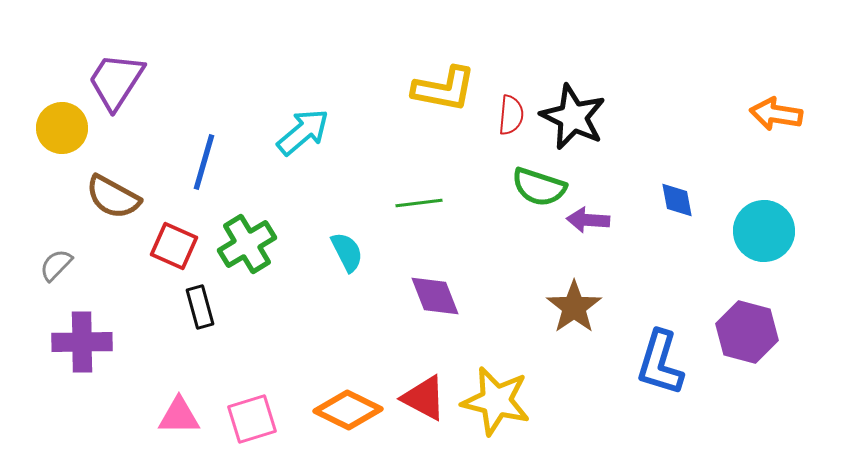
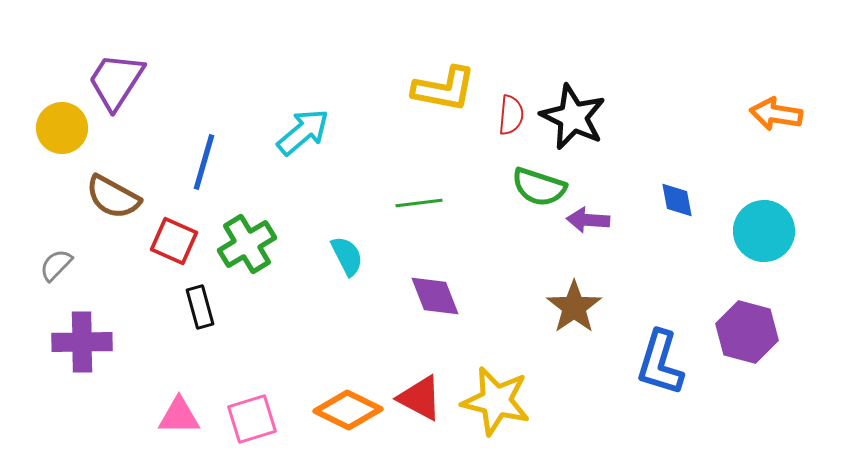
red square: moved 5 px up
cyan semicircle: moved 4 px down
red triangle: moved 4 px left
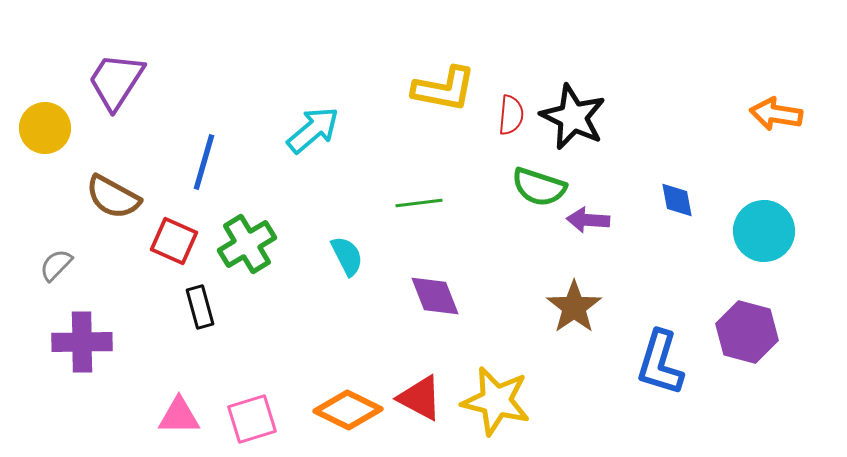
yellow circle: moved 17 px left
cyan arrow: moved 10 px right, 2 px up
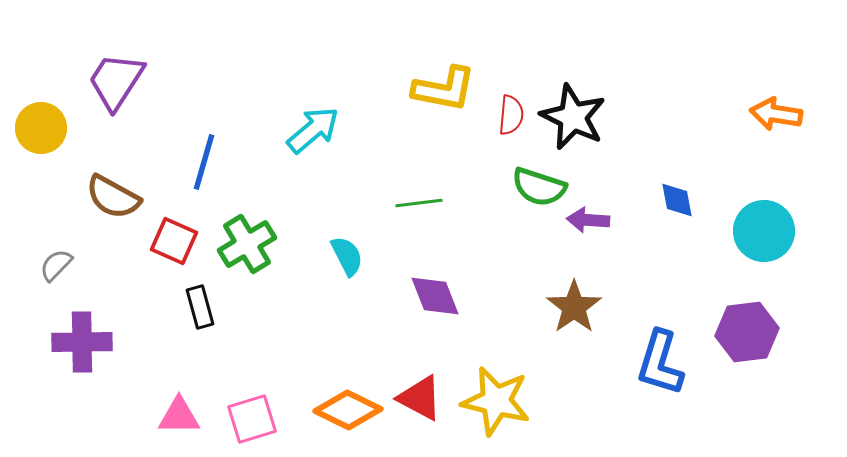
yellow circle: moved 4 px left
purple hexagon: rotated 22 degrees counterclockwise
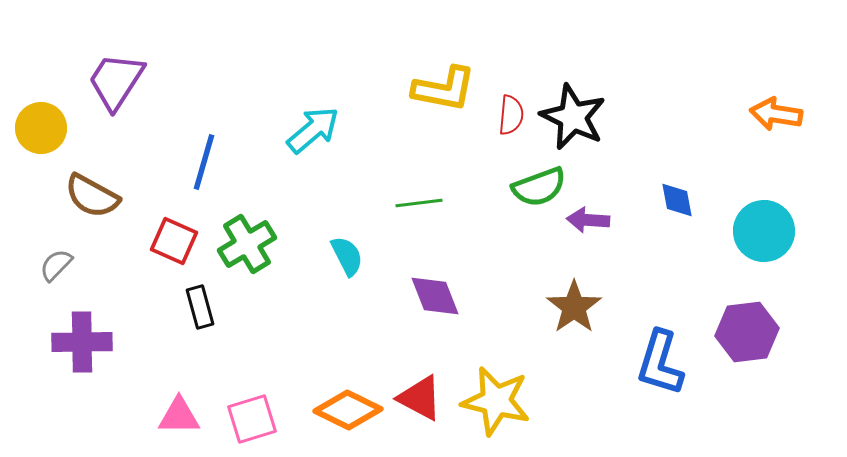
green semicircle: rotated 38 degrees counterclockwise
brown semicircle: moved 21 px left, 1 px up
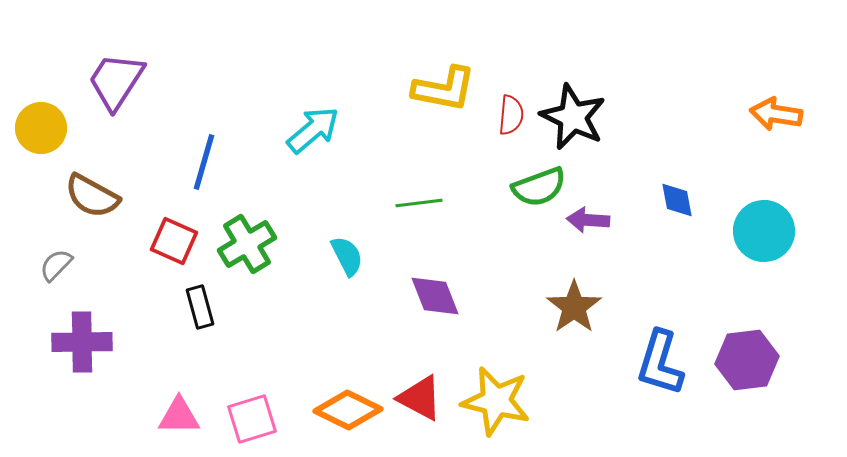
purple hexagon: moved 28 px down
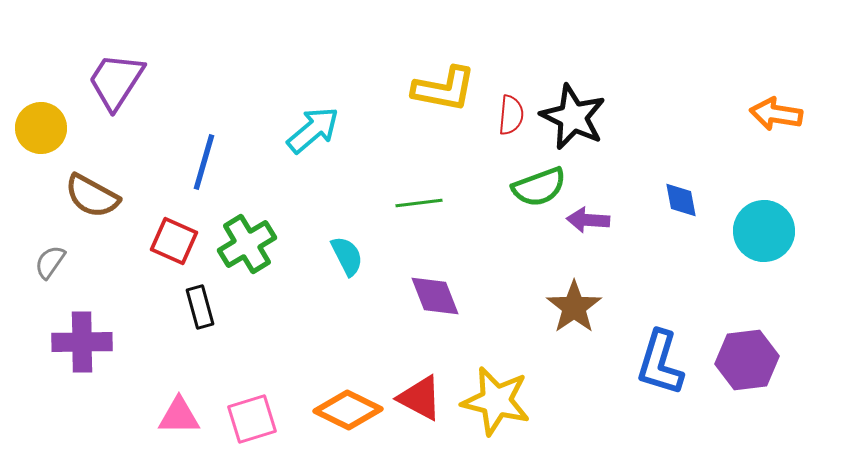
blue diamond: moved 4 px right
gray semicircle: moved 6 px left, 3 px up; rotated 9 degrees counterclockwise
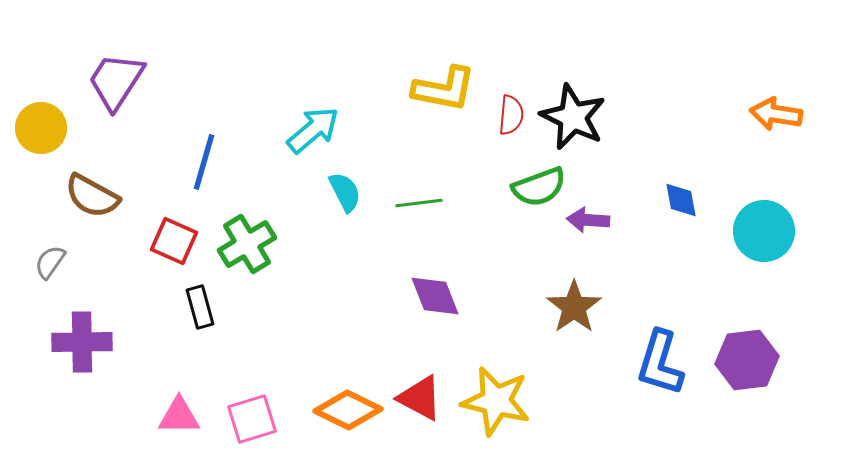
cyan semicircle: moved 2 px left, 64 px up
